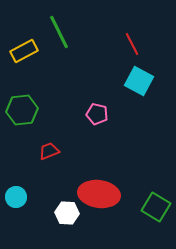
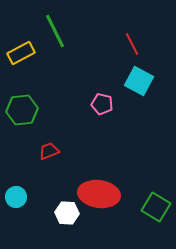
green line: moved 4 px left, 1 px up
yellow rectangle: moved 3 px left, 2 px down
pink pentagon: moved 5 px right, 10 px up
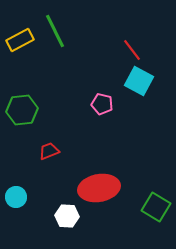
red line: moved 6 px down; rotated 10 degrees counterclockwise
yellow rectangle: moved 1 px left, 13 px up
red ellipse: moved 6 px up; rotated 18 degrees counterclockwise
white hexagon: moved 3 px down
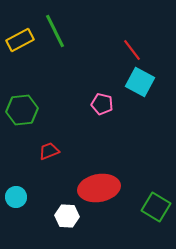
cyan square: moved 1 px right, 1 px down
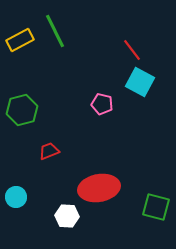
green hexagon: rotated 8 degrees counterclockwise
green square: rotated 16 degrees counterclockwise
